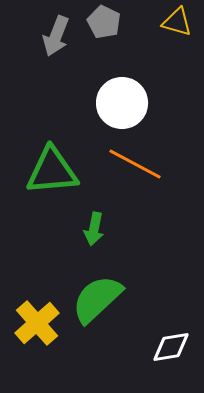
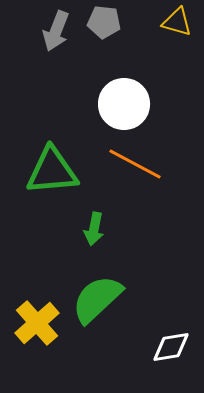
gray pentagon: rotated 20 degrees counterclockwise
gray arrow: moved 5 px up
white circle: moved 2 px right, 1 px down
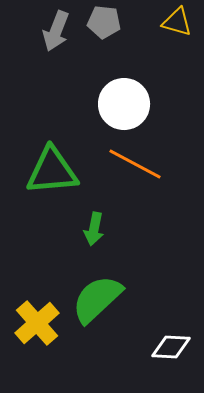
white diamond: rotated 12 degrees clockwise
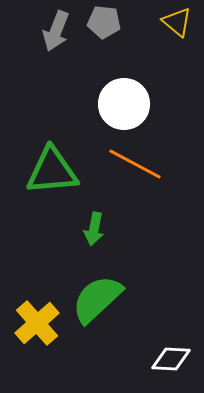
yellow triangle: rotated 24 degrees clockwise
white diamond: moved 12 px down
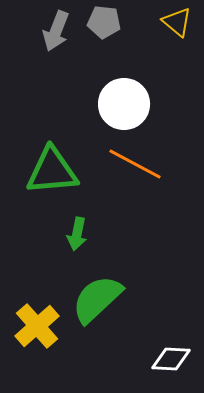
green arrow: moved 17 px left, 5 px down
yellow cross: moved 3 px down
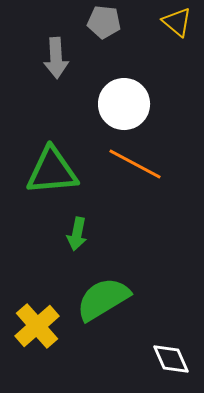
gray arrow: moved 27 px down; rotated 24 degrees counterclockwise
green semicircle: moved 6 px right; rotated 12 degrees clockwise
white diamond: rotated 63 degrees clockwise
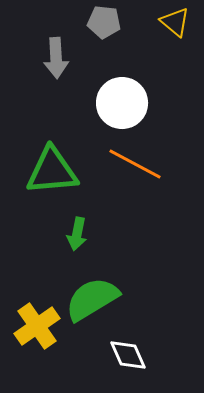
yellow triangle: moved 2 px left
white circle: moved 2 px left, 1 px up
green semicircle: moved 11 px left
yellow cross: rotated 6 degrees clockwise
white diamond: moved 43 px left, 4 px up
